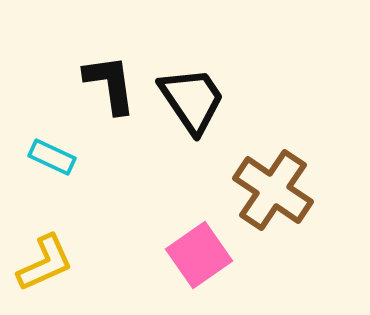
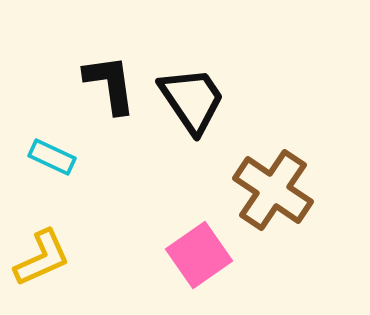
yellow L-shape: moved 3 px left, 5 px up
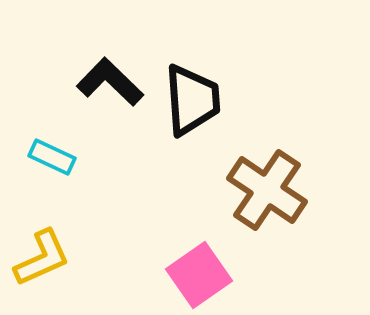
black L-shape: moved 2 px up; rotated 38 degrees counterclockwise
black trapezoid: rotated 30 degrees clockwise
brown cross: moved 6 px left
pink square: moved 20 px down
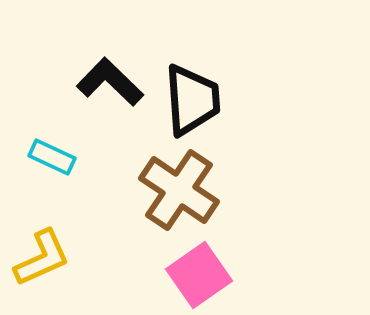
brown cross: moved 88 px left
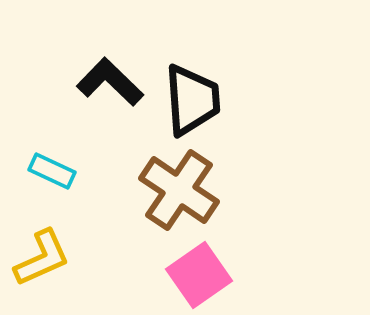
cyan rectangle: moved 14 px down
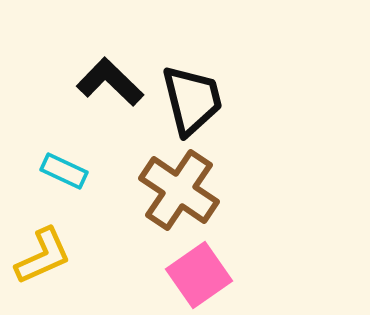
black trapezoid: rotated 10 degrees counterclockwise
cyan rectangle: moved 12 px right
yellow L-shape: moved 1 px right, 2 px up
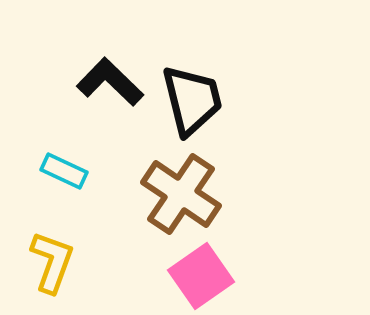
brown cross: moved 2 px right, 4 px down
yellow L-shape: moved 9 px right, 6 px down; rotated 46 degrees counterclockwise
pink square: moved 2 px right, 1 px down
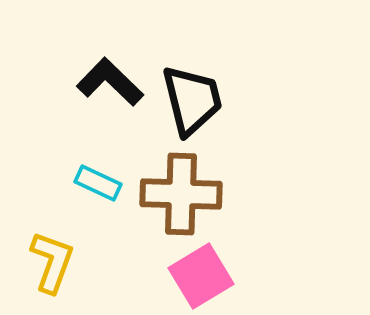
cyan rectangle: moved 34 px right, 12 px down
brown cross: rotated 32 degrees counterclockwise
pink square: rotated 4 degrees clockwise
